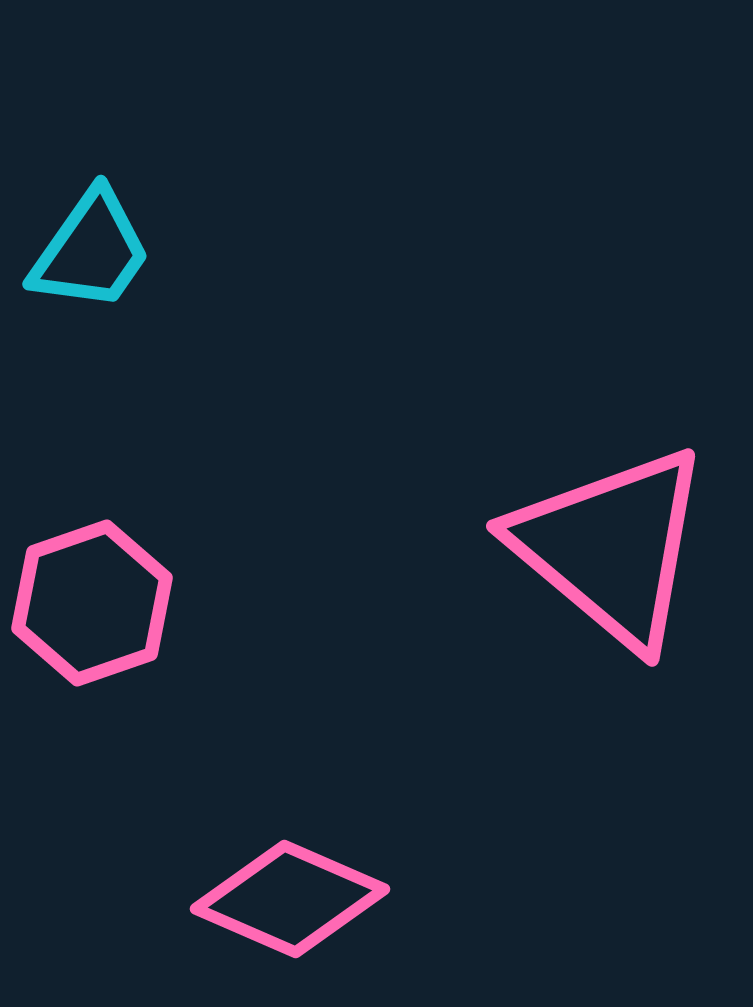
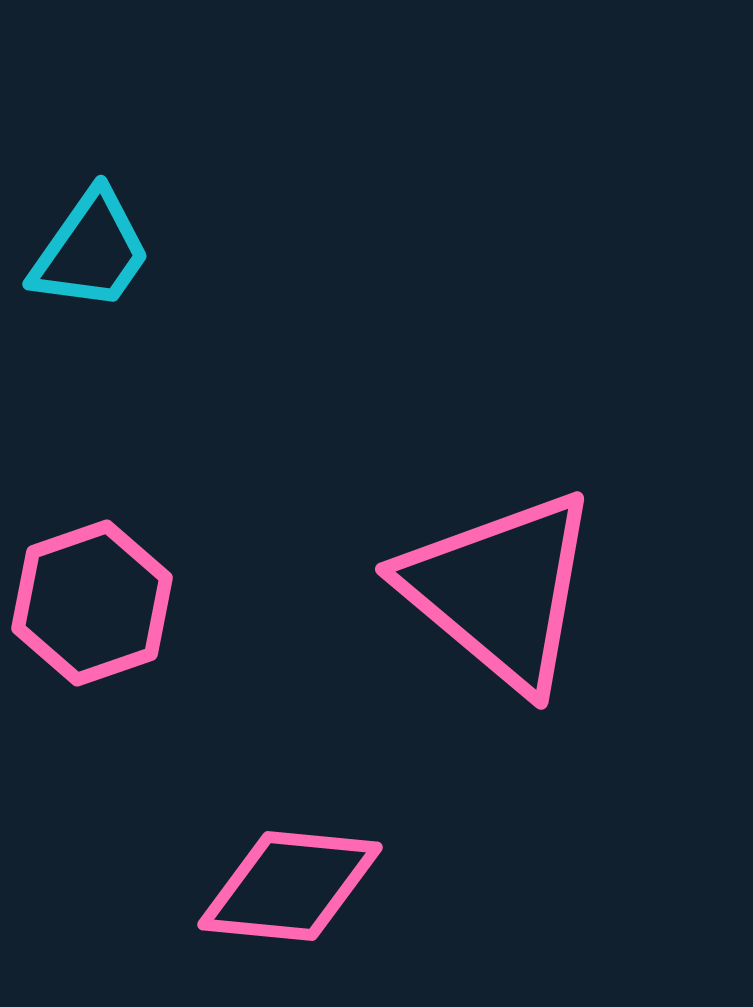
pink triangle: moved 111 px left, 43 px down
pink diamond: moved 13 px up; rotated 18 degrees counterclockwise
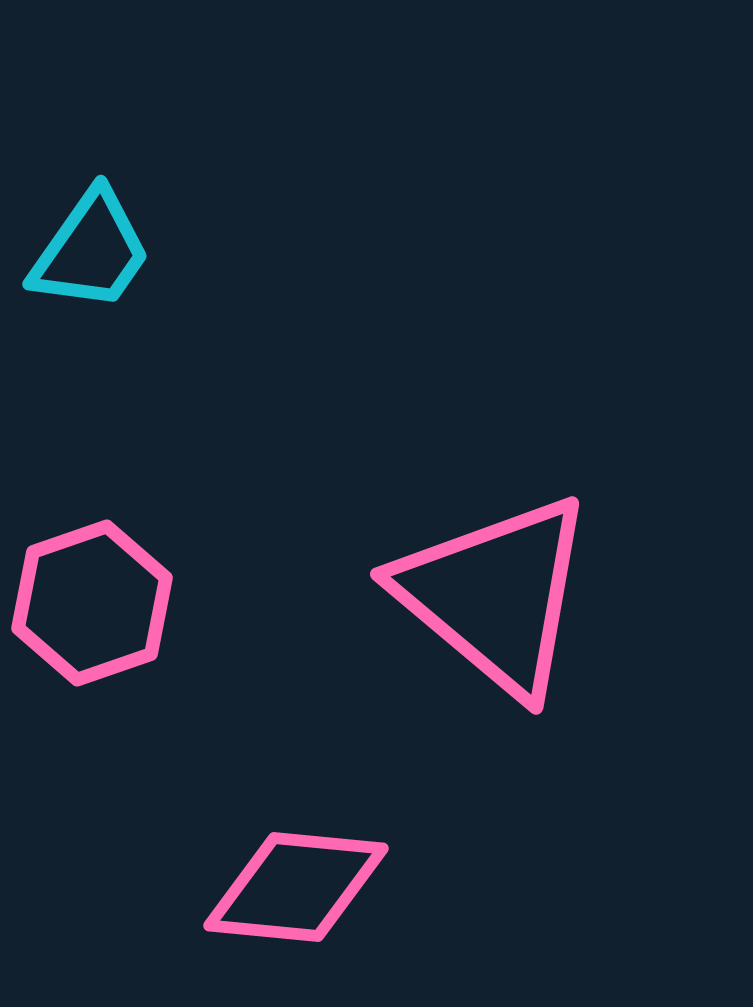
pink triangle: moved 5 px left, 5 px down
pink diamond: moved 6 px right, 1 px down
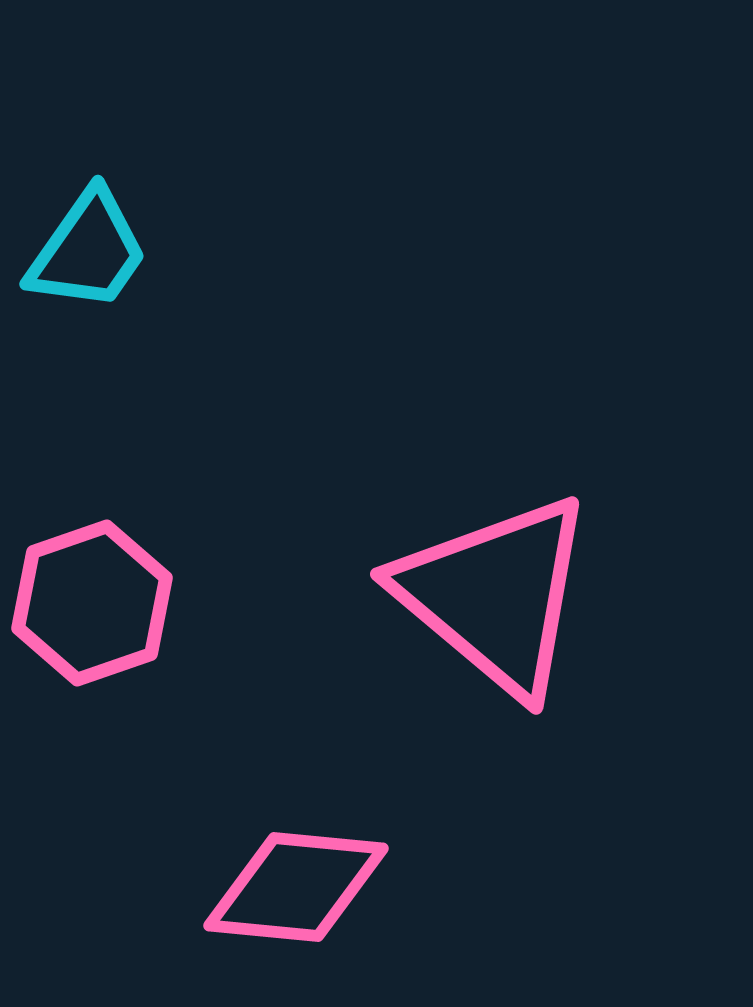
cyan trapezoid: moved 3 px left
